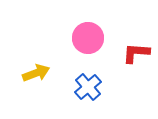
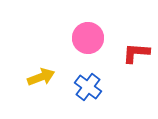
yellow arrow: moved 5 px right, 4 px down
blue cross: rotated 12 degrees counterclockwise
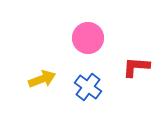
red L-shape: moved 14 px down
yellow arrow: moved 1 px right, 2 px down
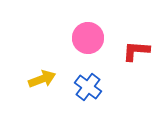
red L-shape: moved 16 px up
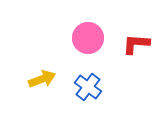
red L-shape: moved 7 px up
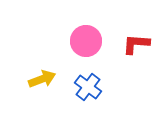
pink circle: moved 2 px left, 3 px down
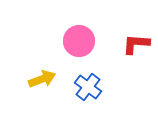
pink circle: moved 7 px left
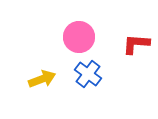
pink circle: moved 4 px up
blue cross: moved 13 px up
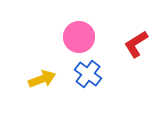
red L-shape: rotated 36 degrees counterclockwise
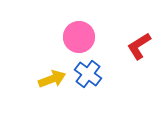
red L-shape: moved 3 px right, 2 px down
yellow arrow: moved 10 px right
